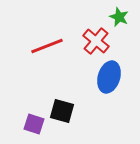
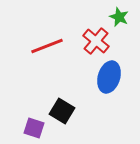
black square: rotated 15 degrees clockwise
purple square: moved 4 px down
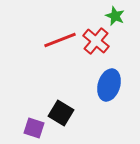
green star: moved 4 px left, 1 px up
red line: moved 13 px right, 6 px up
blue ellipse: moved 8 px down
black square: moved 1 px left, 2 px down
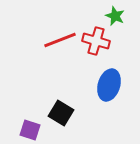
red cross: rotated 24 degrees counterclockwise
purple square: moved 4 px left, 2 px down
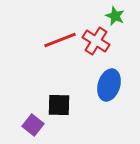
red cross: rotated 16 degrees clockwise
black square: moved 2 px left, 8 px up; rotated 30 degrees counterclockwise
purple square: moved 3 px right, 5 px up; rotated 20 degrees clockwise
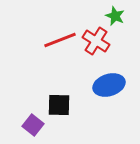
blue ellipse: rotated 56 degrees clockwise
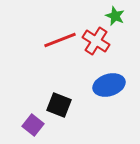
black square: rotated 20 degrees clockwise
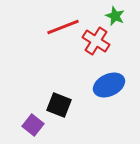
red line: moved 3 px right, 13 px up
blue ellipse: rotated 8 degrees counterclockwise
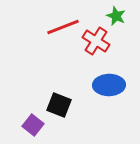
green star: moved 1 px right
blue ellipse: rotated 24 degrees clockwise
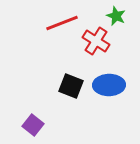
red line: moved 1 px left, 4 px up
black square: moved 12 px right, 19 px up
